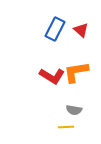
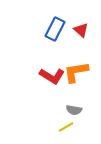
yellow line: rotated 28 degrees counterclockwise
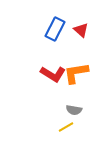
orange L-shape: moved 1 px down
red L-shape: moved 1 px right, 2 px up
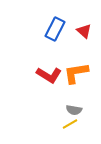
red triangle: moved 3 px right, 1 px down
red L-shape: moved 4 px left, 1 px down
yellow line: moved 4 px right, 3 px up
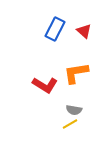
red L-shape: moved 4 px left, 10 px down
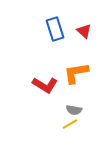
blue rectangle: rotated 45 degrees counterclockwise
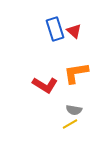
red triangle: moved 10 px left
